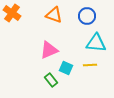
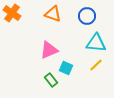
orange triangle: moved 1 px left, 1 px up
yellow line: moved 6 px right; rotated 40 degrees counterclockwise
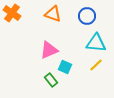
cyan square: moved 1 px left, 1 px up
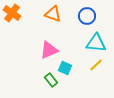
cyan square: moved 1 px down
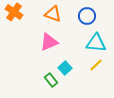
orange cross: moved 2 px right, 1 px up
pink triangle: moved 8 px up
cyan square: rotated 24 degrees clockwise
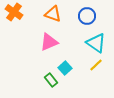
cyan triangle: rotated 30 degrees clockwise
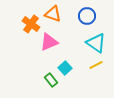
orange cross: moved 17 px right, 12 px down
yellow line: rotated 16 degrees clockwise
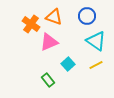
orange triangle: moved 1 px right, 3 px down
cyan triangle: moved 2 px up
cyan square: moved 3 px right, 4 px up
green rectangle: moved 3 px left
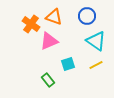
pink triangle: moved 1 px up
cyan square: rotated 24 degrees clockwise
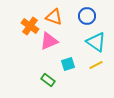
orange cross: moved 1 px left, 2 px down
cyan triangle: moved 1 px down
green rectangle: rotated 16 degrees counterclockwise
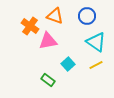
orange triangle: moved 1 px right, 1 px up
pink triangle: moved 1 px left; rotated 12 degrees clockwise
cyan square: rotated 24 degrees counterclockwise
